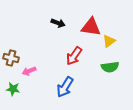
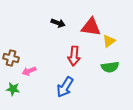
red arrow: rotated 30 degrees counterclockwise
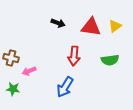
yellow triangle: moved 6 px right, 15 px up
green semicircle: moved 7 px up
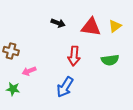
brown cross: moved 7 px up
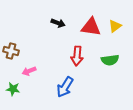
red arrow: moved 3 px right
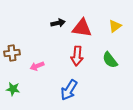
black arrow: rotated 32 degrees counterclockwise
red triangle: moved 9 px left, 1 px down
brown cross: moved 1 px right, 2 px down; rotated 21 degrees counterclockwise
green semicircle: rotated 60 degrees clockwise
pink arrow: moved 8 px right, 5 px up
blue arrow: moved 4 px right, 3 px down
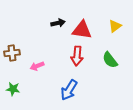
red triangle: moved 2 px down
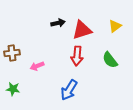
red triangle: rotated 25 degrees counterclockwise
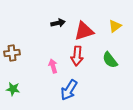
red triangle: moved 2 px right, 1 px down
pink arrow: moved 16 px right; rotated 96 degrees clockwise
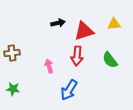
yellow triangle: moved 1 px left, 2 px up; rotated 32 degrees clockwise
pink arrow: moved 4 px left
